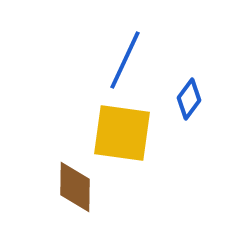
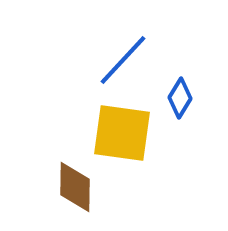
blue line: moved 2 px left; rotated 18 degrees clockwise
blue diamond: moved 9 px left, 1 px up; rotated 6 degrees counterclockwise
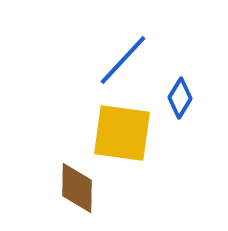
brown diamond: moved 2 px right, 1 px down
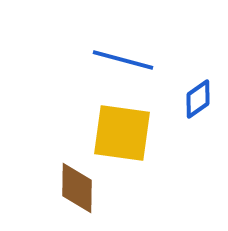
blue line: rotated 62 degrees clockwise
blue diamond: moved 18 px right, 1 px down; rotated 24 degrees clockwise
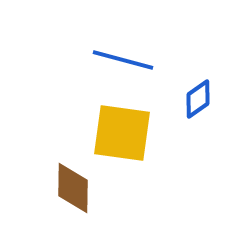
brown diamond: moved 4 px left
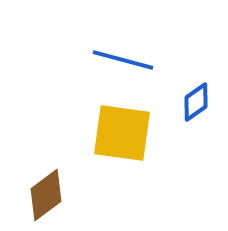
blue diamond: moved 2 px left, 3 px down
brown diamond: moved 27 px left, 7 px down; rotated 52 degrees clockwise
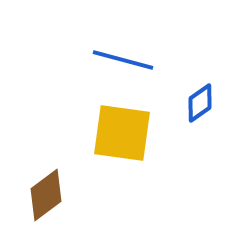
blue diamond: moved 4 px right, 1 px down
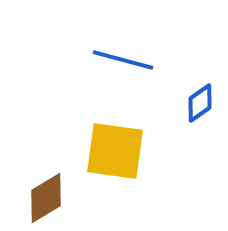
yellow square: moved 7 px left, 18 px down
brown diamond: moved 3 px down; rotated 6 degrees clockwise
